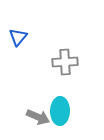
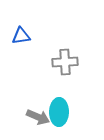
blue triangle: moved 3 px right, 1 px up; rotated 42 degrees clockwise
cyan ellipse: moved 1 px left, 1 px down
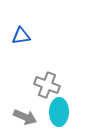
gray cross: moved 18 px left, 23 px down; rotated 25 degrees clockwise
gray arrow: moved 13 px left
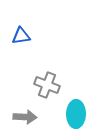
cyan ellipse: moved 17 px right, 2 px down
gray arrow: rotated 20 degrees counterclockwise
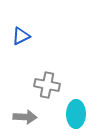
blue triangle: rotated 18 degrees counterclockwise
gray cross: rotated 10 degrees counterclockwise
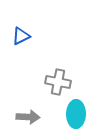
gray cross: moved 11 px right, 3 px up
gray arrow: moved 3 px right
